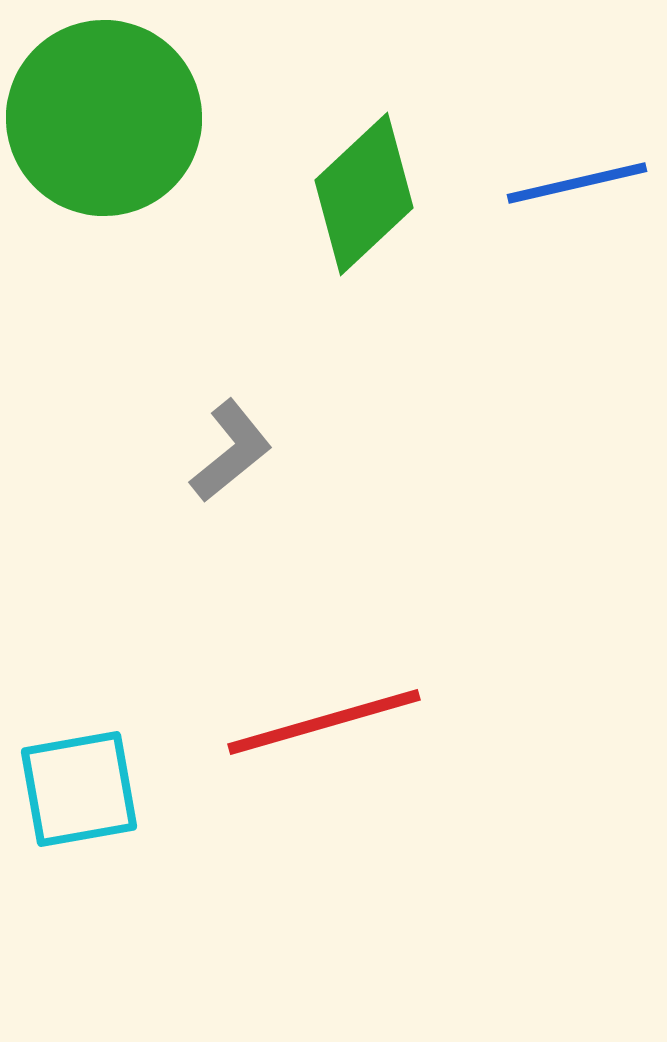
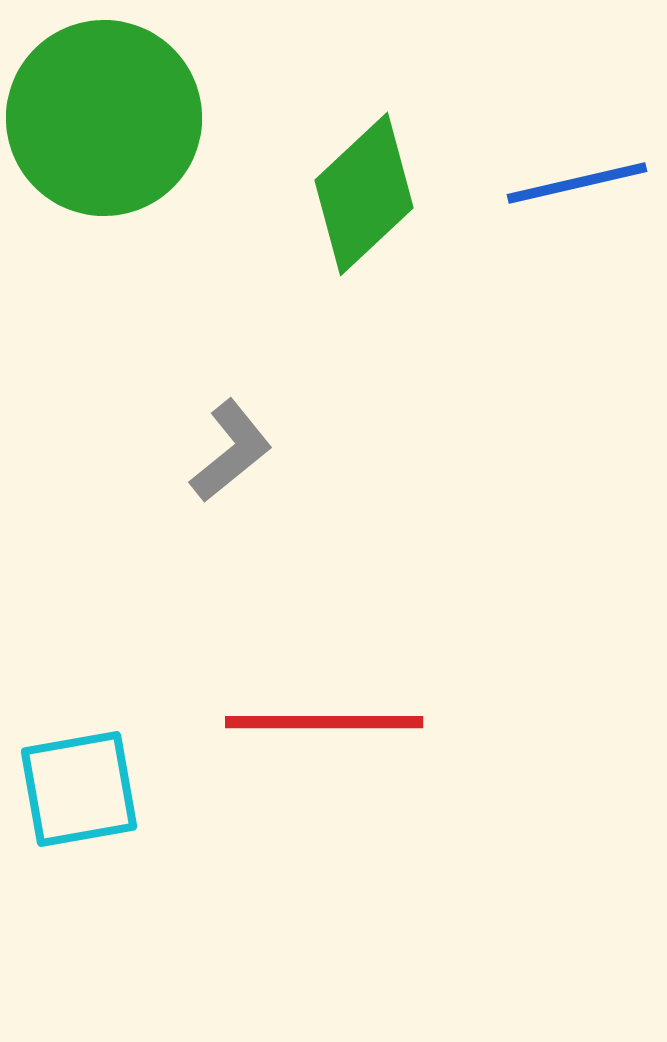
red line: rotated 16 degrees clockwise
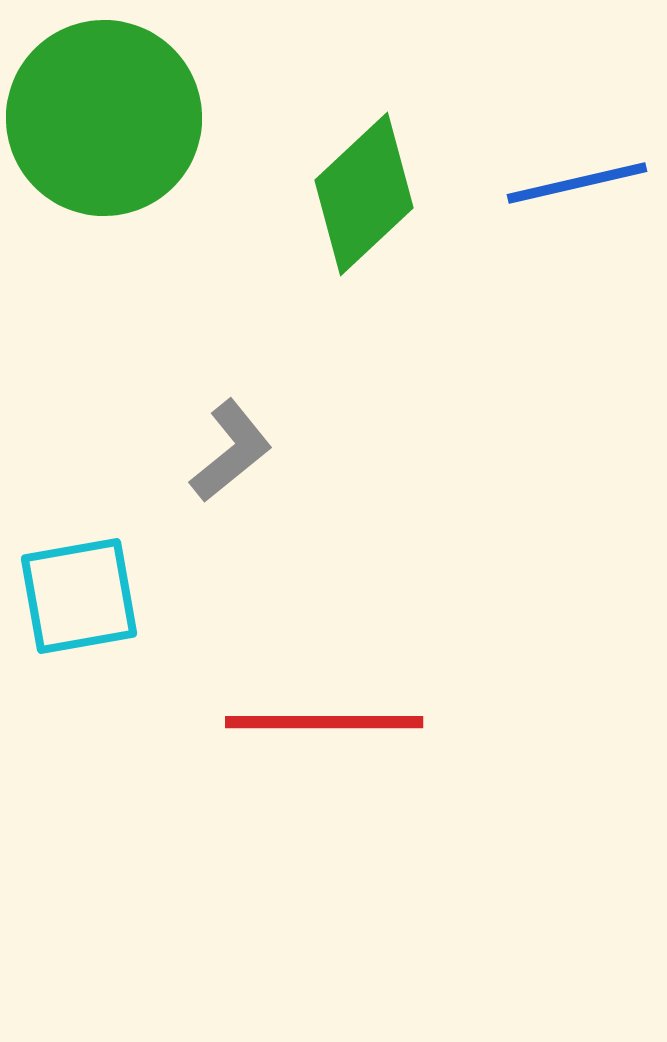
cyan square: moved 193 px up
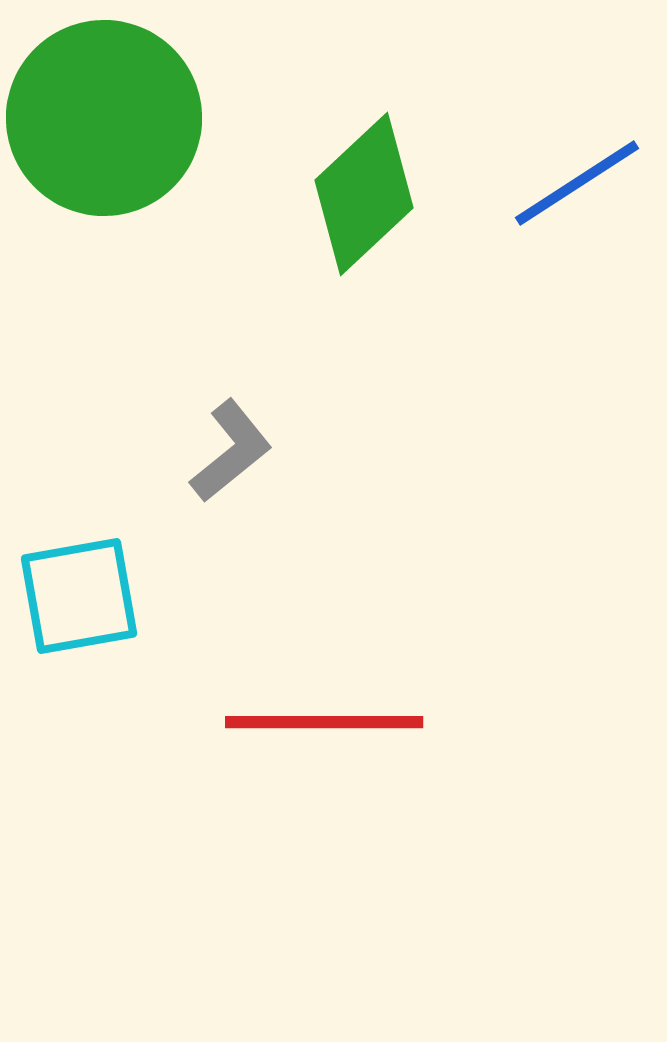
blue line: rotated 20 degrees counterclockwise
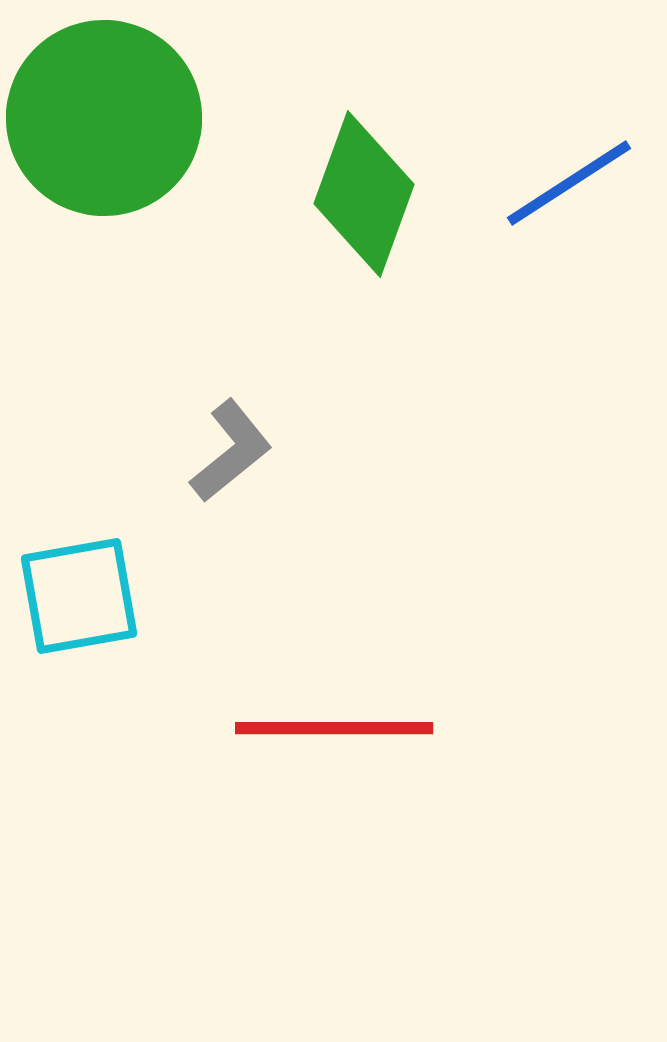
blue line: moved 8 px left
green diamond: rotated 27 degrees counterclockwise
red line: moved 10 px right, 6 px down
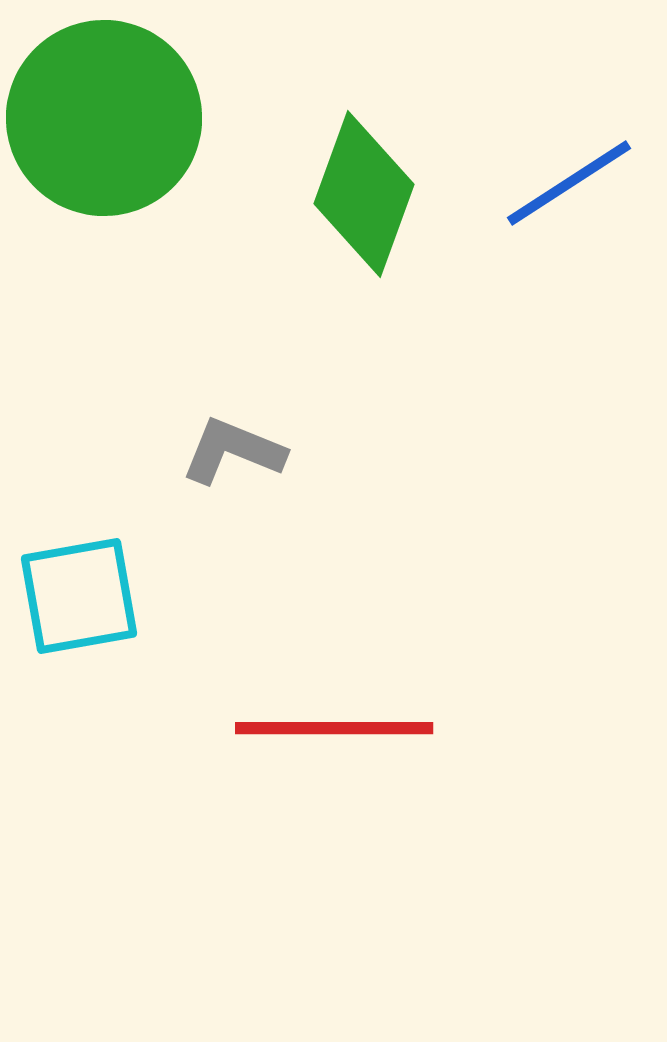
gray L-shape: moved 2 px right; rotated 119 degrees counterclockwise
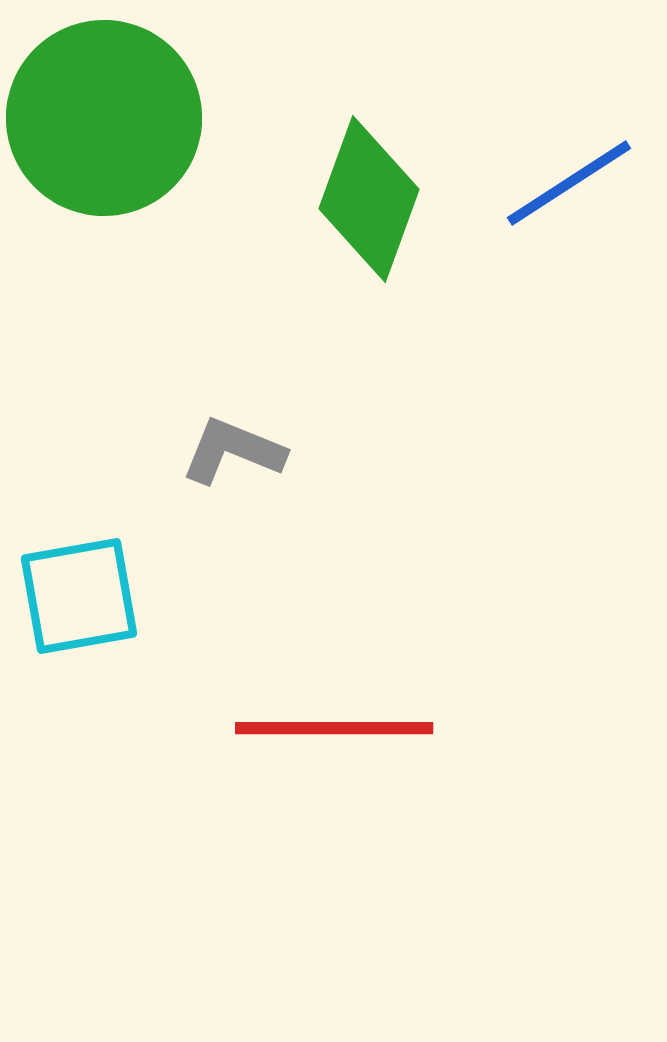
green diamond: moved 5 px right, 5 px down
